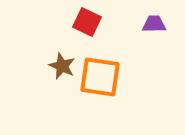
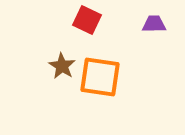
red square: moved 2 px up
brown star: rotated 8 degrees clockwise
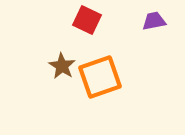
purple trapezoid: moved 3 px up; rotated 10 degrees counterclockwise
orange square: rotated 27 degrees counterclockwise
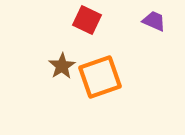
purple trapezoid: rotated 35 degrees clockwise
brown star: rotated 8 degrees clockwise
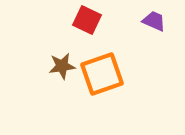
brown star: rotated 24 degrees clockwise
orange square: moved 2 px right, 3 px up
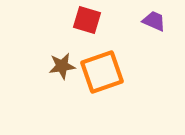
red square: rotated 8 degrees counterclockwise
orange square: moved 2 px up
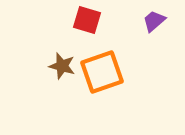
purple trapezoid: rotated 65 degrees counterclockwise
brown star: rotated 24 degrees clockwise
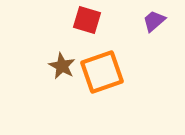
brown star: rotated 12 degrees clockwise
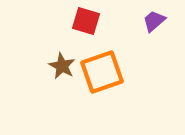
red square: moved 1 px left, 1 px down
